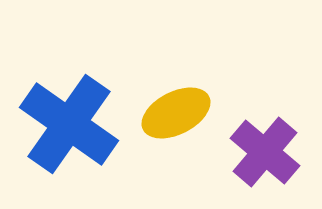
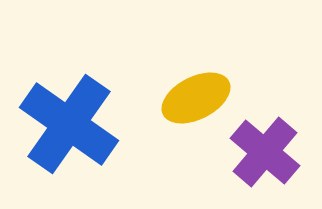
yellow ellipse: moved 20 px right, 15 px up
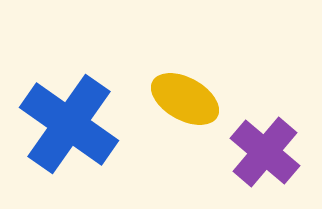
yellow ellipse: moved 11 px left, 1 px down; rotated 56 degrees clockwise
